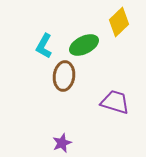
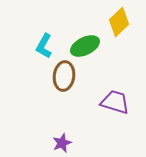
green ellipse: moved 1 px right, 1 px down
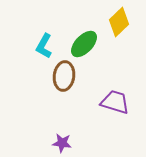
green ellipse: moved 1 px left, 2 px up; rotated 20 degrees counterclockwise
purple star: rotated 30 degrees clockwise
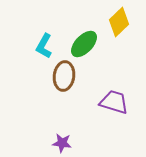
purple trapezoid: moved 1 px left
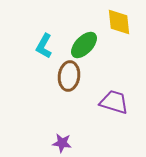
yellow diamond: rotated 52 degrees counterclockwise
green ellipse: moved 1 px down
brown ellipse: moved 5 px right
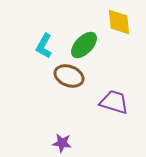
brown ellipse: rotated 76 degrees counterclockwise
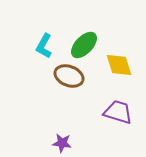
yellow diamond: moved 43 px down; rotated 12 degrees counterclockwise
purple trapezoid: moved 4 px right, 10 px down
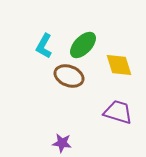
green ellipse: moved 1 px left
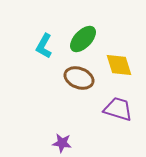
green ellipse: moved 6 px up
brown ellipse: moved 10 px right, 2 px down
purple trapezoid: moved 3 px up
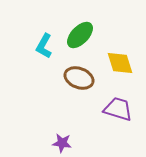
green ellipse: moved 3 px left, 4 px up
yellow diamond: moved 1 px right, 2 px up
